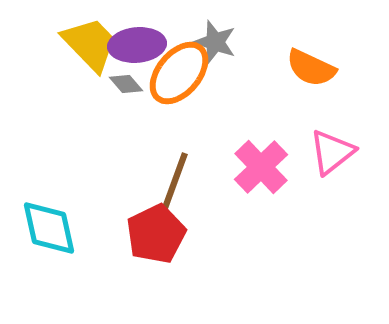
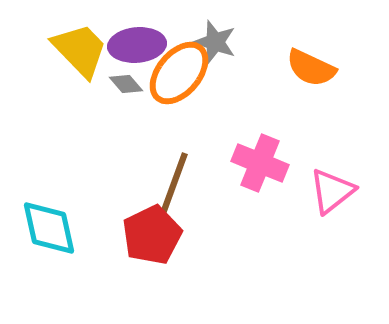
yellow trapezoid: moved 10 px left, 6 px down
pink triangle: moved 39 px down
pink cross: moved 1 px left, 4 px up; rotated 24 degrees counterclockwise
red pentagon: moved 4 px left, 1 px down
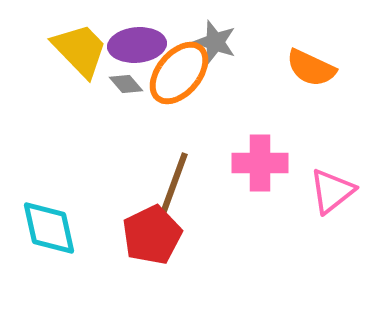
pink cross: rotated 22 degrees counterclockwise
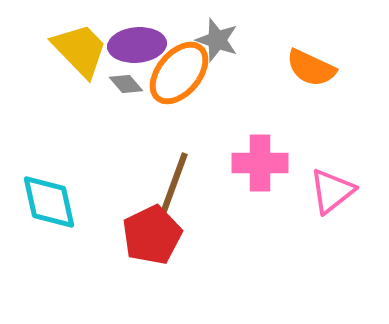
gray star: moved 2 px right, 2 px up
cyan diamond: moved 26 px up
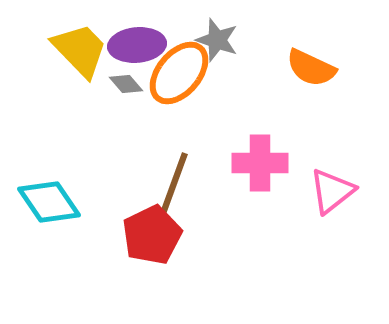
cyan diamond: rotated 22 degrees counterclockwise
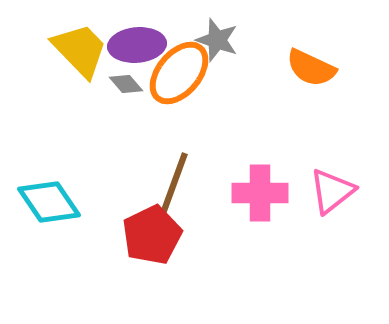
pink cross: moved 30 px down
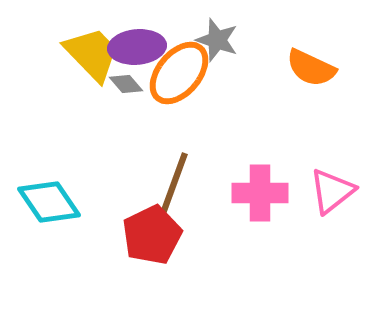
purple ellipse: moved 2 px down
yellow trapezoid: moved 12 px right, 4 px down
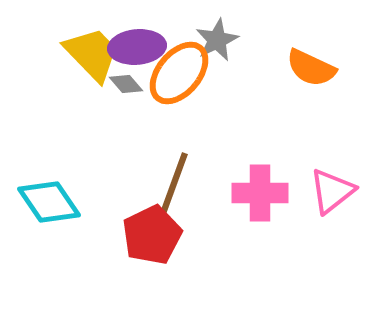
gray star: rotated 27 degrees clockwise
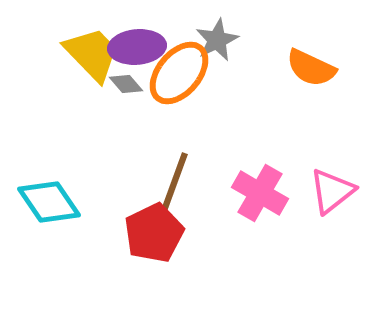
pink cross: rotated 30 degrees clockwise
red pentagon: moved 2 px right, 2 px up
